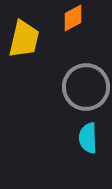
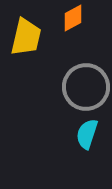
yellow trapezoid: moved 2 px right, 2 px up
cyan semicircle: moved 1 px left, 4 px up; rotated 20 degrees clockwise
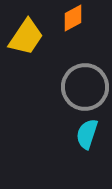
yellow trapezoid: rotated 21 degrees clockwise
gray circle: moved 1 px left
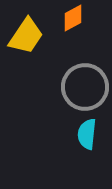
yellow trapezoid: moved 1 px up
cyan semicircle: rotated 12 degrees counterclockwise
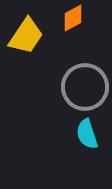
cyan semicircle: rotated 24 degrees counterclockwise
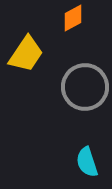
yellow trapezoid: moved 18 px down
cyan semicircle: moved 28 px down
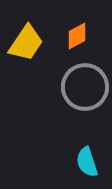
orange diamond: moved 4 px right, 18 px down
yellow trapezoid: moved 11 px up
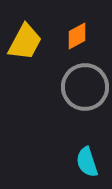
yellow trapezoid: moved 1 px left, 1 px up; rotated 6 degrees counterclockwise
